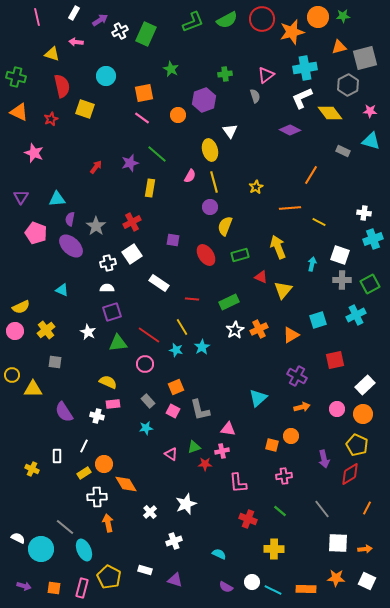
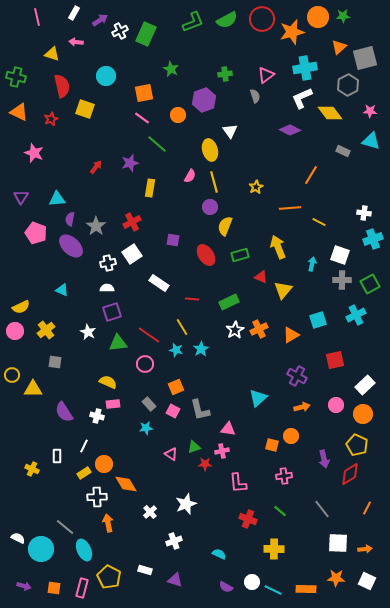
orange triangle at (339, 47): rotated 28 degrees counterclockwise
green line at (157, 154): moved 10 px up
cyan star at (202, 347): moved 1 px left, 2 px down
gray rectangle at (148, 401): moved 1 px right, 3 px down
pink circle at (337, 409): moved 1 px left, 4 px up
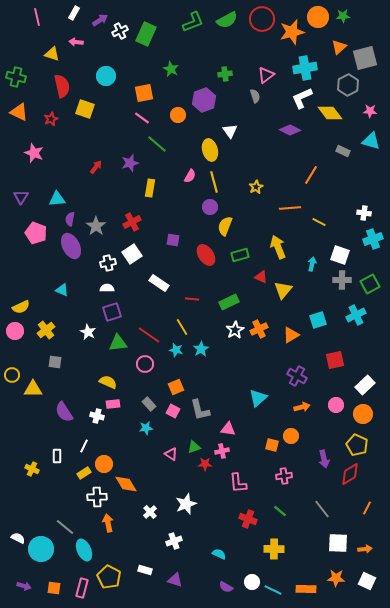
purple ellipse at (71, 246): rotated 20 degrees clockwise
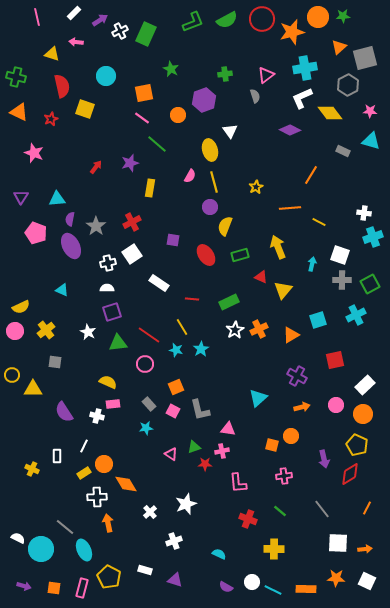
white rectangle at (74, 13): rotated 16 degrees clockwise
cyan cross at (373, 239): moved 2 px up
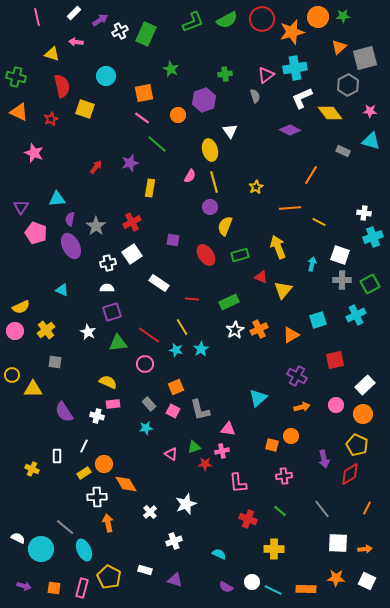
cyan cross at (305, 68): moved 10 px left
purple triangle at (21, 197): moved 10 px down
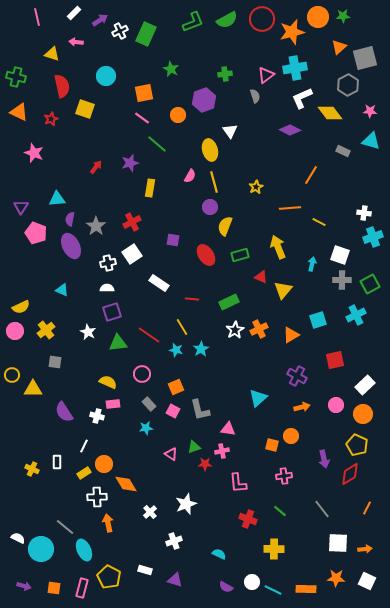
pink circle at (145, 364): moved 3 px left, 10 px down
white rectangle at (57, 456): moved 6 px down
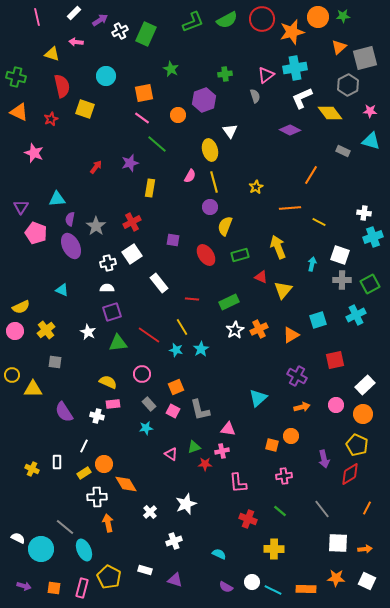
white rectangle at (159, 283): rotated 18 degrees clockwise
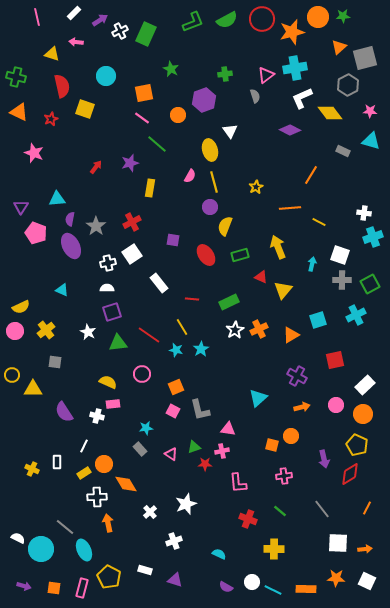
gray rectangle at (149, 404): moved 9 px left, 45 px down
